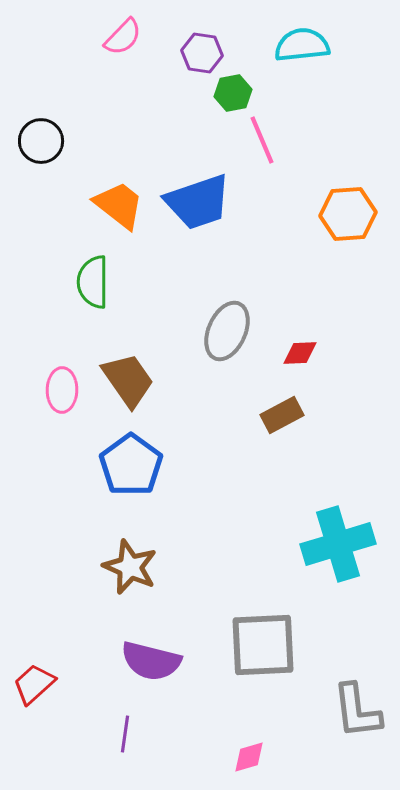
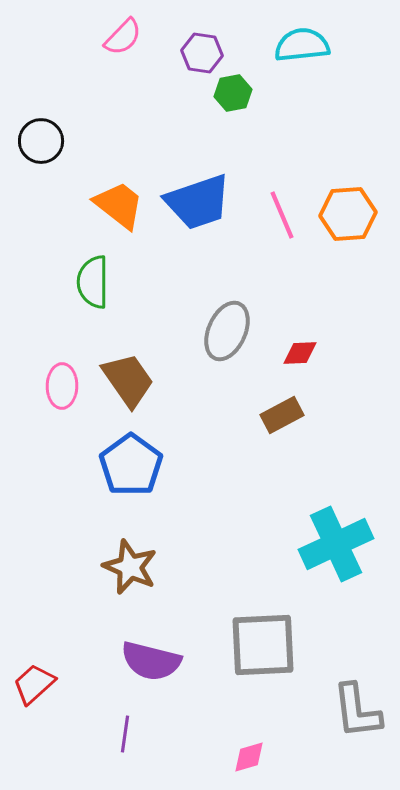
pink line: moved 20 px right, 75 px down
pink ellipse: moved 4 px up
cyan cross: moved 2 px left; rotated 8 degrees counterclockwise
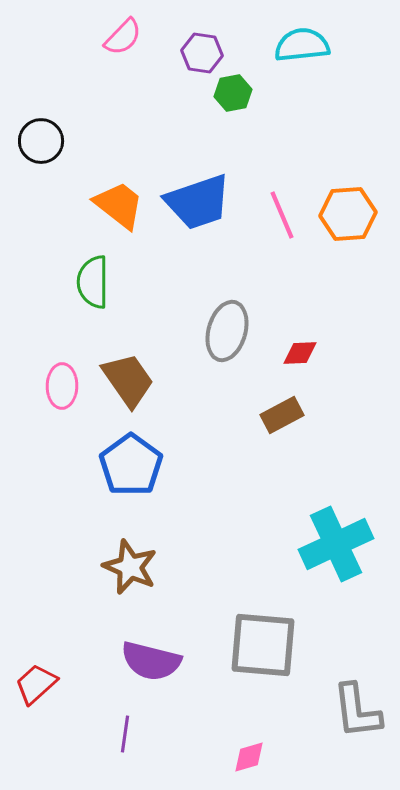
gray ellipse: rotated 8 degrees counterclockwise
gray square: rotated 8 degrees clockwise
red trapezoid: moved 2 px right
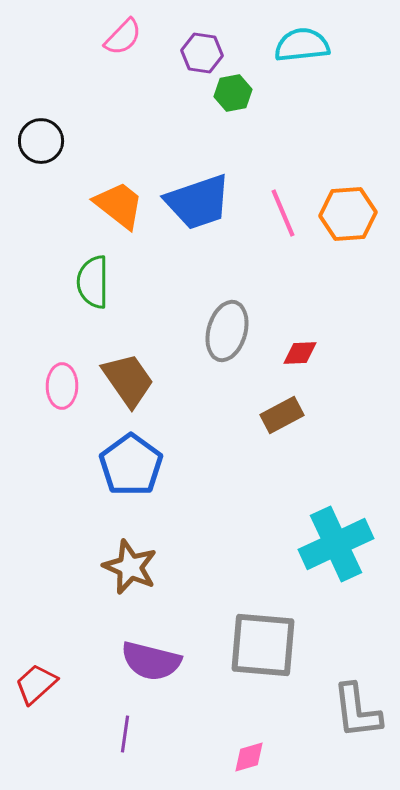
pink line: moved 1 px right, 2 px up
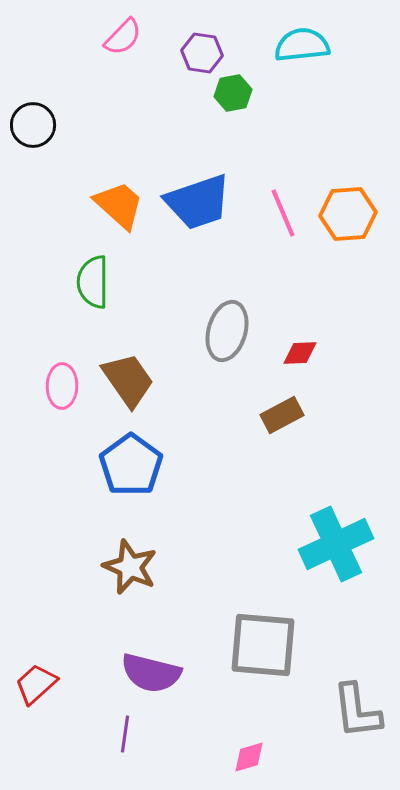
black circle: moved 8 px left, 16 px up
orange trapezoid: rotated 4 degrees clockwise
purple semicircle: moved 12 px down
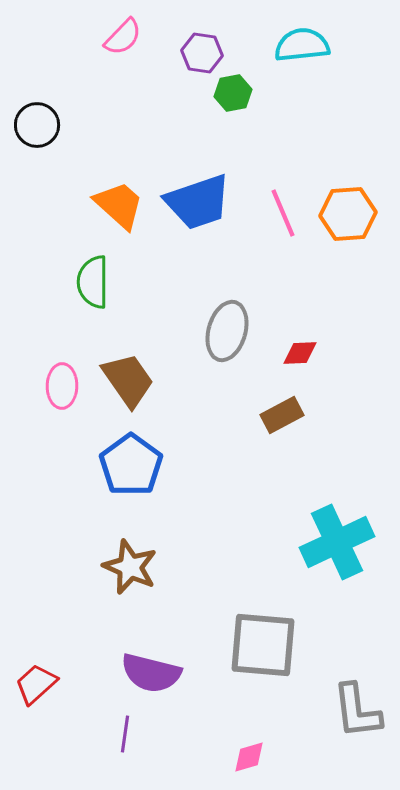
black circle: moved 4 px right
cyan cross: moved 1 px right, 2 px up
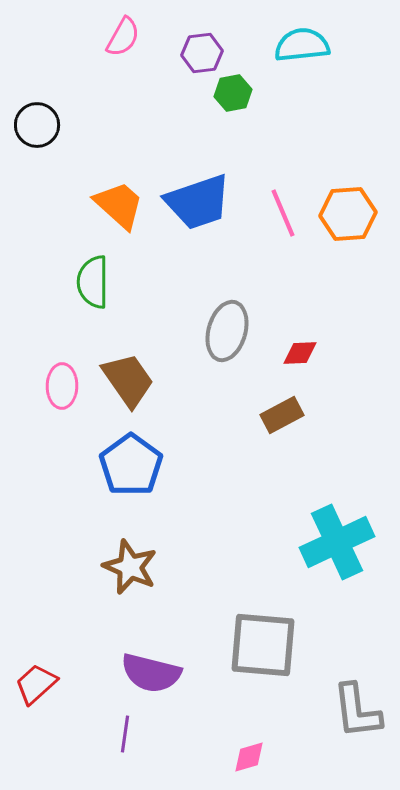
pink semicircle: rotated 15 degrees counterclockwise
purple hexagon: rotated 15 degrees counterclockwise
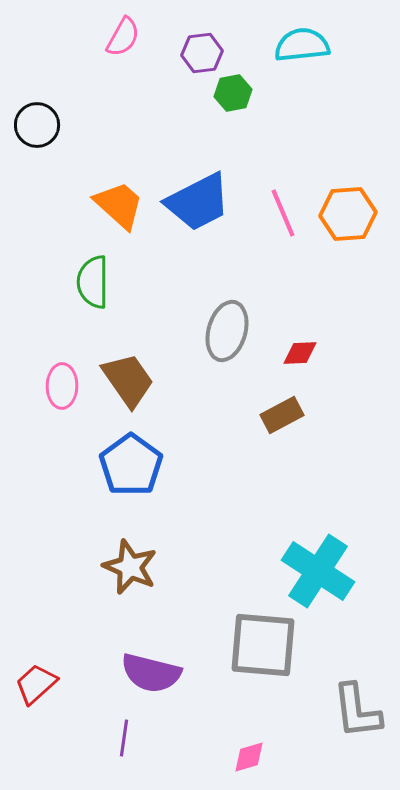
blue trapezoid: rotated 8 degrees counterclockwise
cyan cross: moved 19 px left, 29 px down; rotated 32 degrees counterclockwise
purple line: moved 1 px left, 4 px down
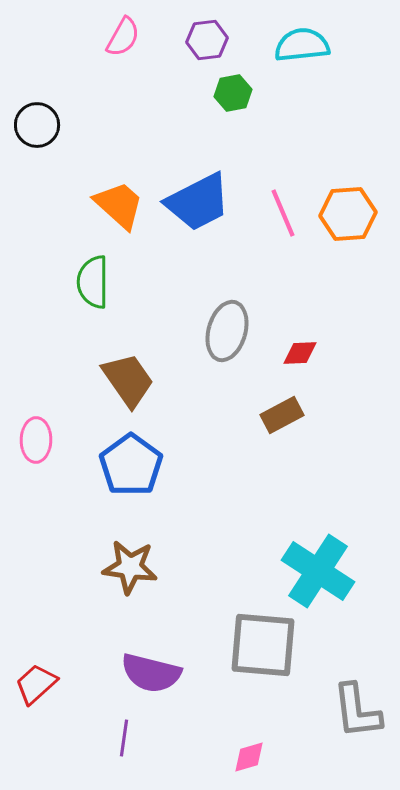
purple hexagon: moved 5 px right, 13 px up
pink ellipse: moved 26 px left, 54 px down
brown star: rotated 16 degrees counterclockwise
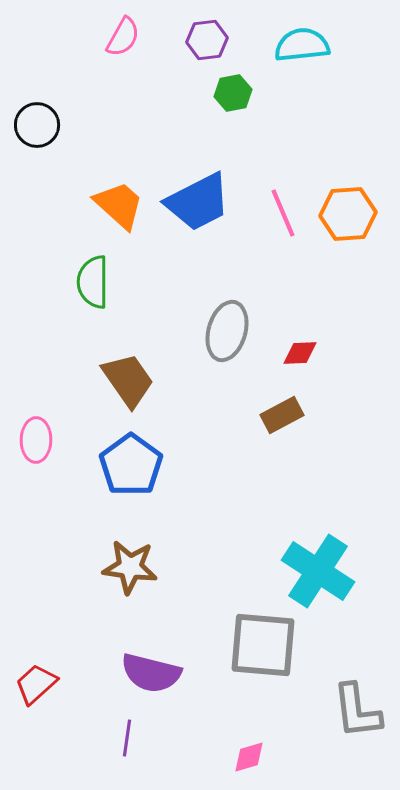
purple line: moved 3 px right
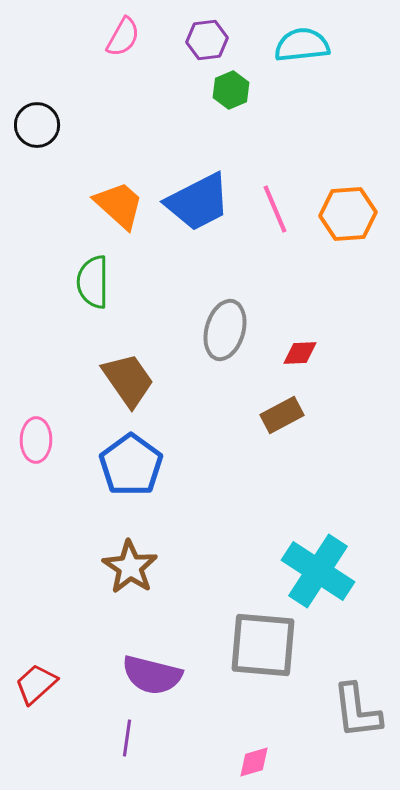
green hexagon: moved 2 px left, 3 px up; rotated 12 degrees counterclockwise
pink line: moved 8 px left, 4 px up
gray ellipse: moved 2 px left, 1 px up
brown star: rotated 26 degrees clockwise
purple semicircle: moved 1 px right, 2 px down
pink diamond: moved 5 px right, 5 px down
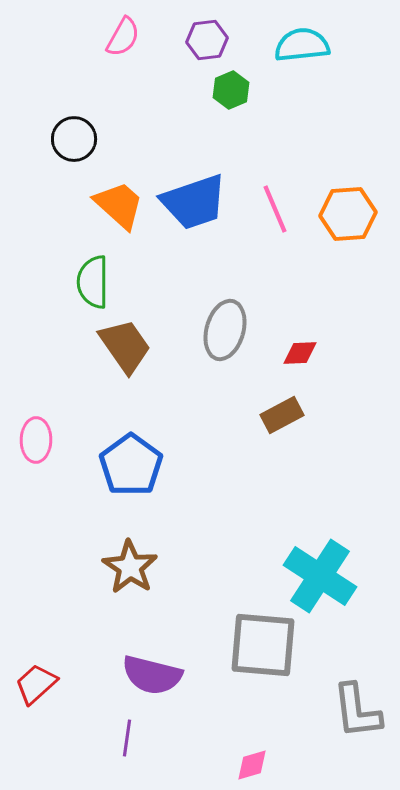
black circle: moved 37 px right, 14 px down
blue trapezoid: moved 4 px left; rotated 8 degrees clockwise
brown trapezoid: moved 3 px left, 34 px up
cyan cross: moved 2 px right, 5 px down
pink diamond: moved 2 px left, 3 px down
